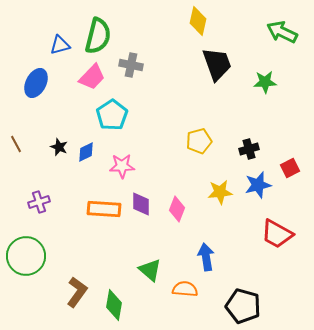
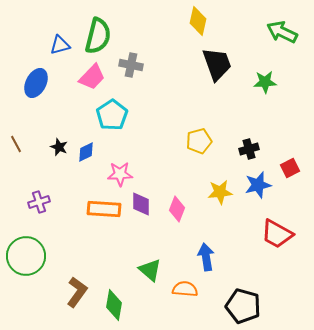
pink star: moved 2 px left, 8 px down
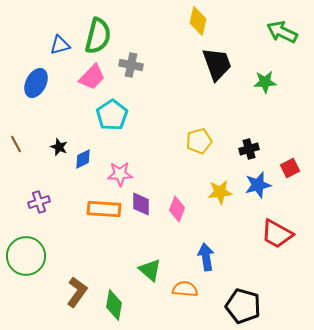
blue diamond: moved 3 px left, 7 px down
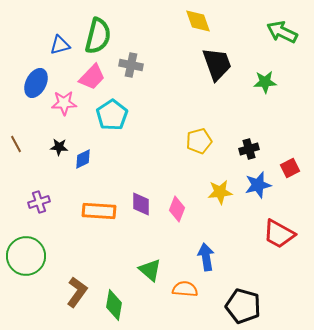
yellow diamond: rotated 32 degrees counterclockwise
black star: rotated 18 degrees counterclockwise
pink star: moved 56 px left, 71 px up
orange rectangle: moved 5 px left, 2 px down
red trapezoid: moved 2 px right
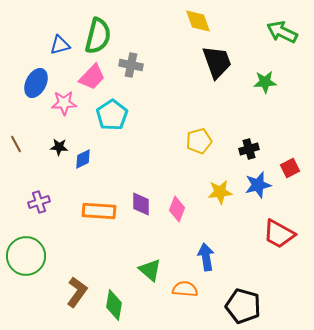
black trapezoid: moved 2 px up
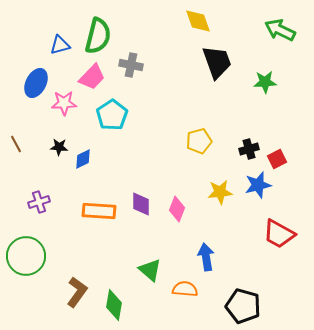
green arrow: moved 2 px left, 2 px up
red square: moved 13 px left, 9 px up
